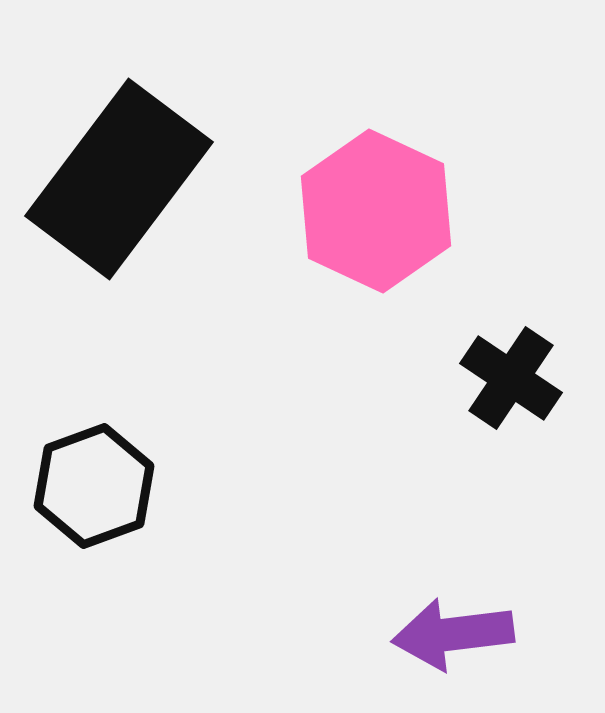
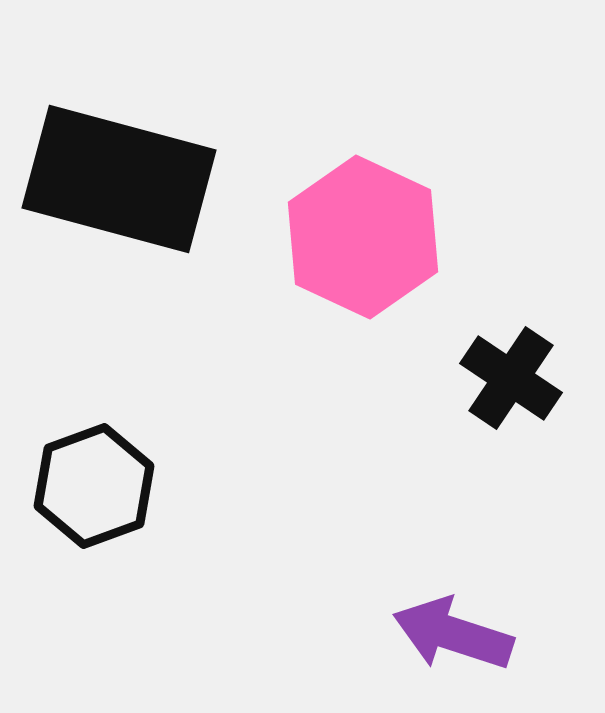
black rectangle: rotated 68 degrees clockwise
pink hexagon: moved 13 px left, 26 px down
purple arrow: rotated 25 degrees clockwise
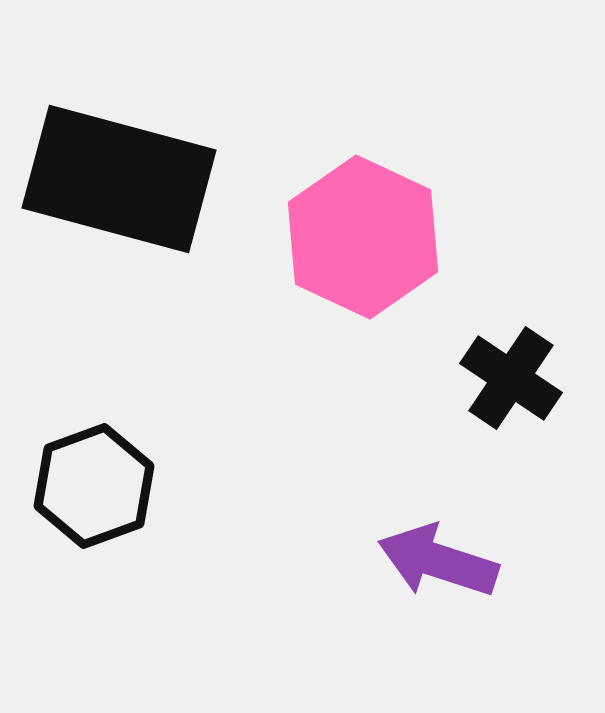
purple arrow: moved 15 px left, 73 px up
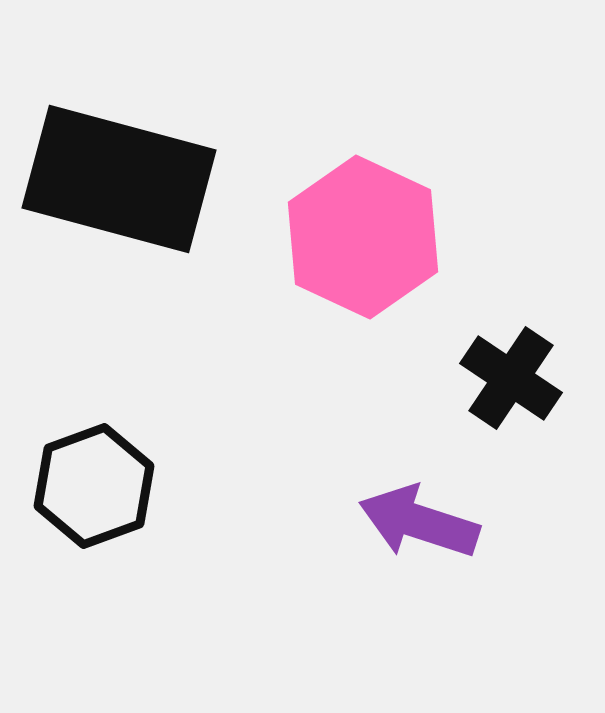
purple arrow: moved 19 px left, 39 px up
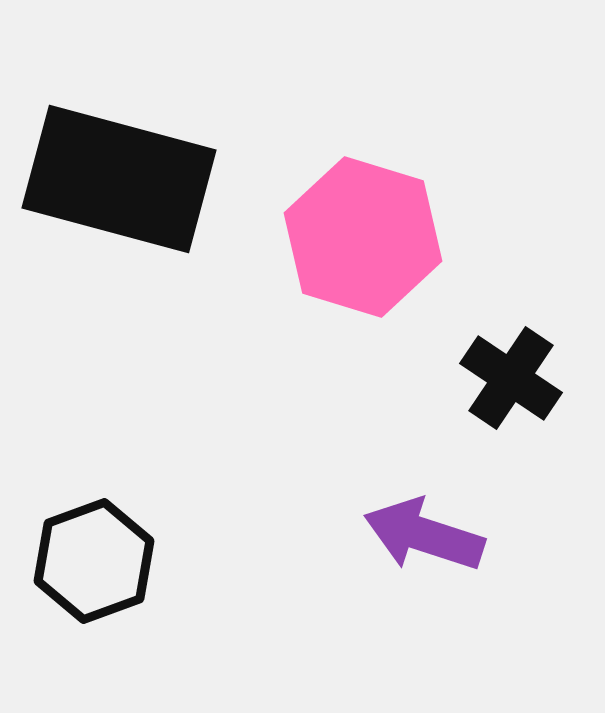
pink hexagon: rotated 8 degrees counterclockwise
black hexagon: moved 75 px down
purple arrow: moved 5 px right, 13 px down
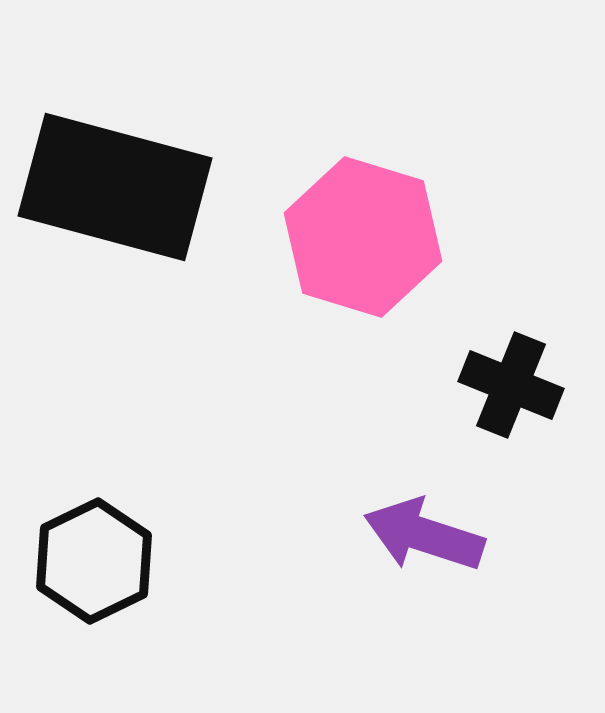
black rectangle: moved 4 px left, 8 px down
black cross: moved 7 px down; rotated 12 degrees counterclockwise
black hexagon: rotated 6 degrees counterclockwise
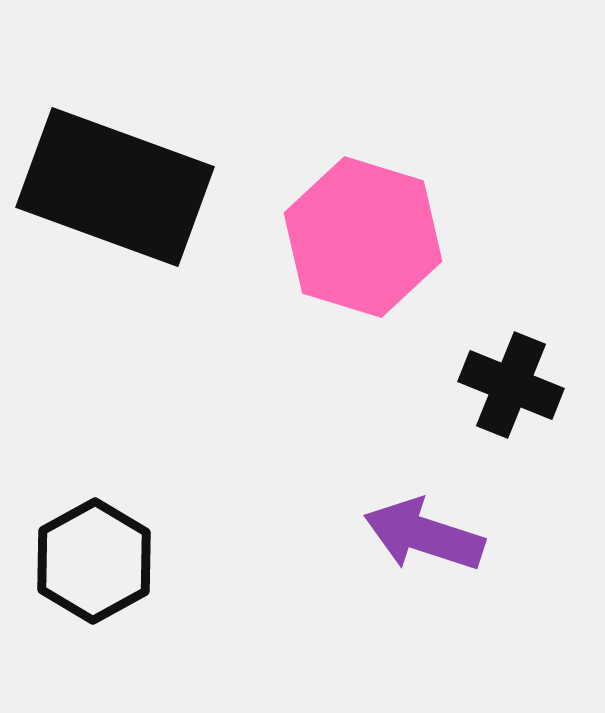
black rectangle: rotated 5 degrees clockwise
black hexagon: rotated 3 degrees counterclockwise
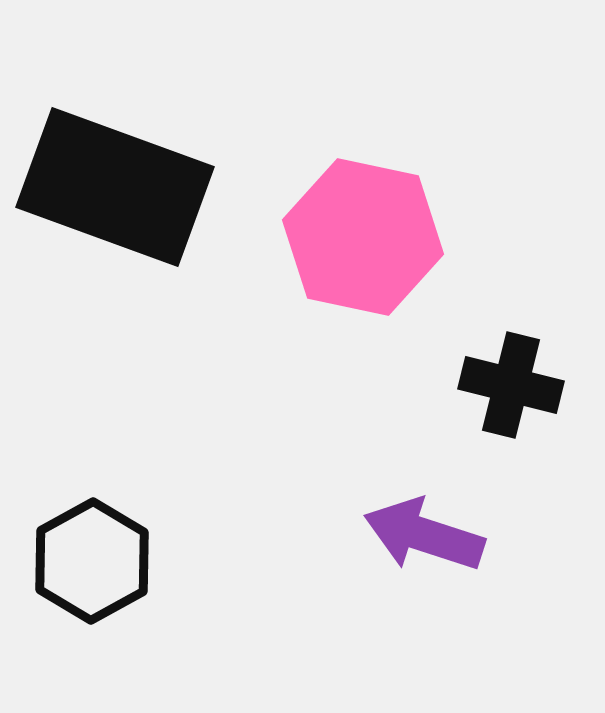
pink hexagon: rotated 5 degrees counterclockwise
black cross: rotated 8 degrees counterclockwise
black hexagon: moved 2 px left
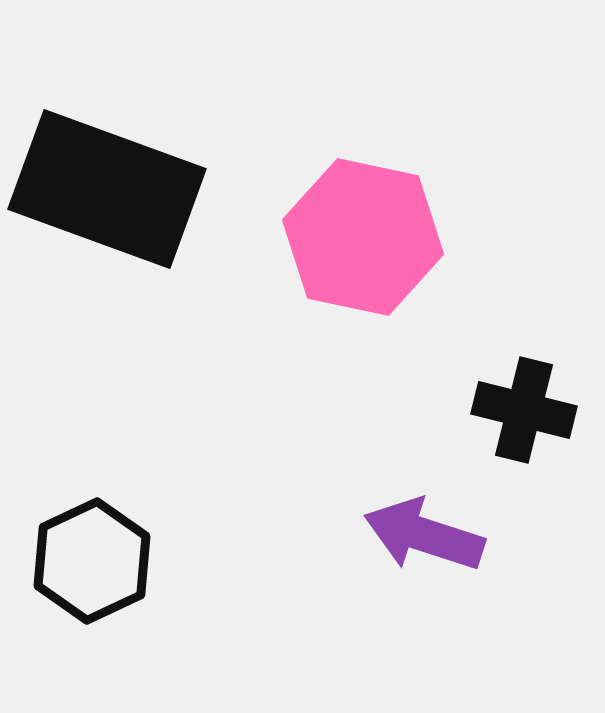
black rectangle: moved 8 px left, 2 px down
black cross: moved 13 px right, 25 px down
black hexagon: rotated 4 degrees clockwise
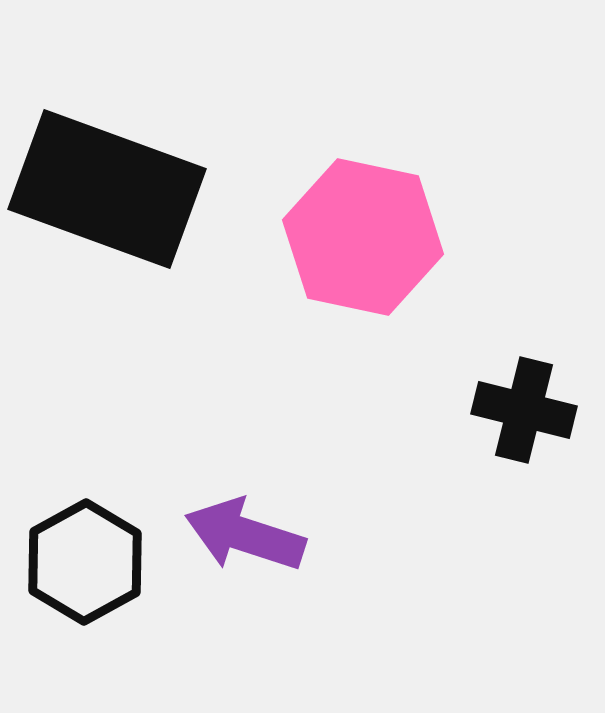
purple arrow: moved 179 px left
black hexagon: moved 7 px left, 1 px down; rotated 4 degrees counterclockwise
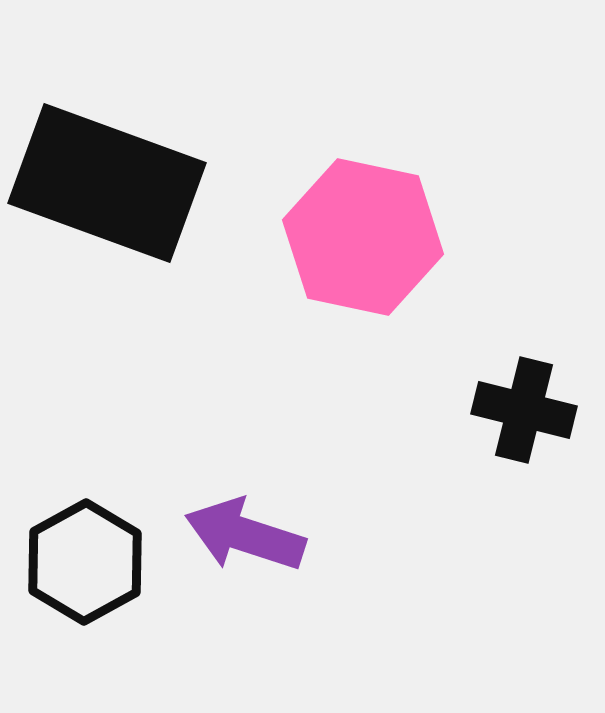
black rectangle: moved 6 px up
